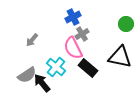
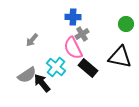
blue cross: rotated 28 degrees clockwise
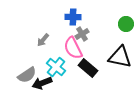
gray arrow: moved 11 px right
black arrow: rotated 72 degrees counterclockwise
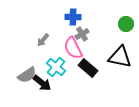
black arrow: rotated 120 degrees counterclockwise
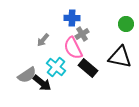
blue cross: moved 1 px left, 1 px down
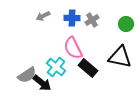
gray cross: moved 10 px right, 14 px up
gray arrow: moved 24 px up; rotated 24 degrees clockwise
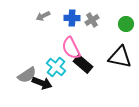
pink semicircle: moved 2 px left
black rectangle: moved 5 px left, 4 px up
black arrow: rotated 18 degrees counterclockwise
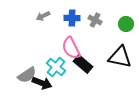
gray cross: moved 3 px right; rotated 32 degrees counterclockwise
